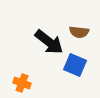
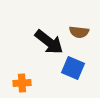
blue square: moved 2 px left, 3 px down
orange cross: rotated 24 degrees counterclockwise
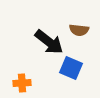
brown semicircle: moved 2 px up
blue square: moved 2 px left
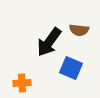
black arrow: rotated 88 degrees clockwise
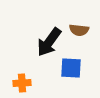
blue square: rotated 20 degrees counterclockwise
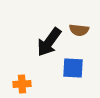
blue square: moved 2 px right
orange cross: moved 1 px down
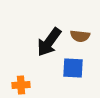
brown semicircle: moved 1 px right, 6 px down
orange cross: moved 1 px left, 1 px down
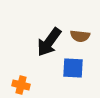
orange cross: rotated 18 degrees clockwise
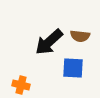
black arrow: rotated 12 degrees clockwise
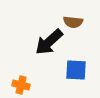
brown semicircle: moved 7 px left, 14 px up
blue square: moved 3 px right, 2 px down
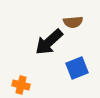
brown semicircle: rotated 12 degrees counterclockwise
blue square: moved 1 px right, 2 px up; rotated 25 degrees counterclockwise
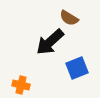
brown semicircle: moved 4 px left, 4 px up; rotated 36 degrees clockwise
black arrow: moved 1 px right
